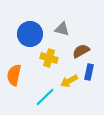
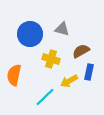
yellow cross: moved 2 px right, 1 px down
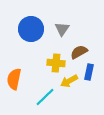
gray triangle: rotated 49 degrees clockwise
blue circle: moved 1 px right, 5 px up
brown semicircle: moved 2 px left, 1 px down
yellow cross: moved 5 px right, 4 px down; rotated 12 degrees counterclockwise
orange semicircle: moved 4 px down
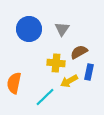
blue circle: moved 2 px left
orange semicircle: moved 4 px down
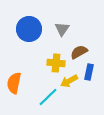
cyan line: moved 3 px right
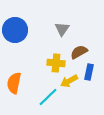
blue circle: moved 14 px left, 1 px down
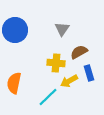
blue rectangle: moved 1 px down; rotated 28 degrees counterclockwise
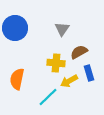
blue circle: moved 2 px up
orange semicircle: moved 3 px right, 4 px up
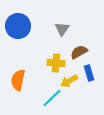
blue circle: moved 3 px right, 2 px up
orange semicircle: moved 1 px right, 1 px down
cyan line: moved 4 px right, 1 px down
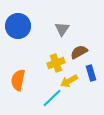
yellow cross: rotated 24 degrees counterclockwise
blue rectangle: moved 2 px right
